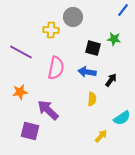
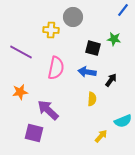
cyan semicircle: moved 1 px right, 3 px down; rotated 12 degrees clockwise
purple square: moved 4 px right, 2 px down
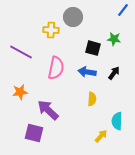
black arrow: moved 3 px right, 7 px up
cyan semicircle: moved 6 px left; rotated 114 degrees clockwise
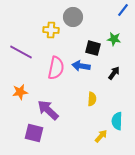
blue arrow: moved 6 px left, 6 px up
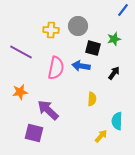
gray circle: moved 5 px right, 9 px down
green star: rotated 24 degrees counterclockwise
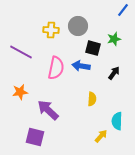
purple square: moved 1 px right, 4 px down
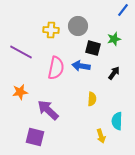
yellow arrow: rotated 120 degrees clockwise
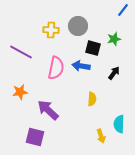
cyan semicircle: moved 2 px right, 3 px down
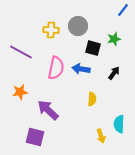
blue arrow: moved 3 px down
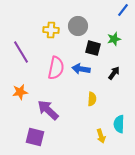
purple line: rotated 30 degrees clockwise
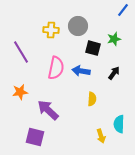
blue arrow: moved 2 px down
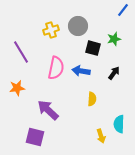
yellow cross: rotated 21 degrees counterclockwise
orange star: moved 3 px left, 4 px up
